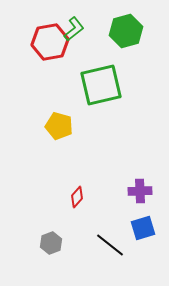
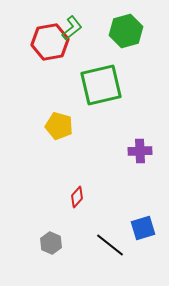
green L-shape: moved 2 px left, 1 px up
purple cross: moved 40 px up
gray hexagon: rotated 15 degrees counterclockwise
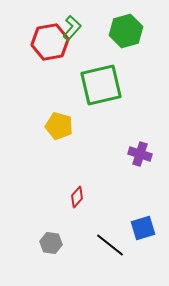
green L-shape: rotated 10 degrees counterclockwise
purple cross: moved 3 px down; rotated 20 degrees clockwise
gray hexagon: rotated 15 degrees counterclockwise
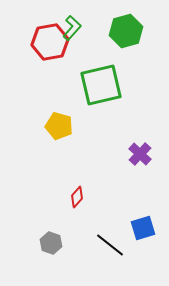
purple cross: rotated 25 degrees clockwise
gray hexagon: rotated 10 degrees clockwise
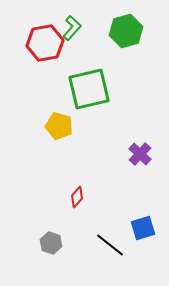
red hexagon: moved 5 px left, 1 px down
green square: moved 12 px left, 4 px down
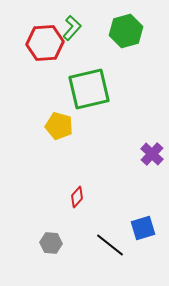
red hexagon: rotated 6 degrees clockwise
purple cross: moved 12 px right
gray hexagon: rotated 15 degrees counterclockwise
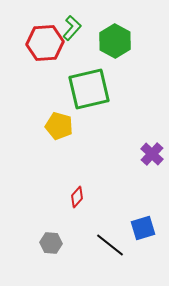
green hexagon: moved 11 px left, 10 px down; rotated 16 degrees counterclockwise
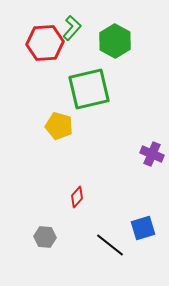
purple cross: rotated 20 degrees counterclockwise
gray hexagon: moved 6 px left, 6 px up
